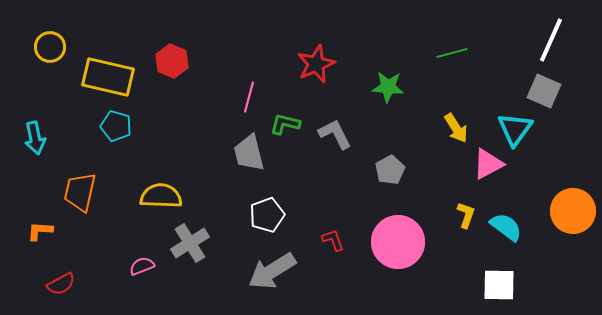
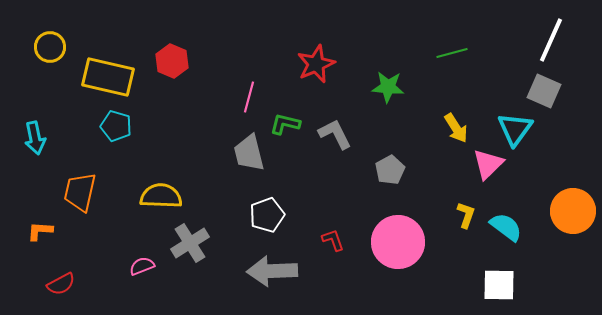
pink triangle: rotated 16 degrees counterclockwise
gray arrow: rotated 30 degrees clockwise
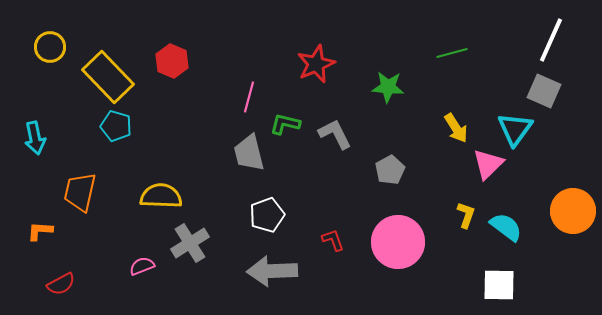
yellow rectangle: rotated 33 degrees clockwise
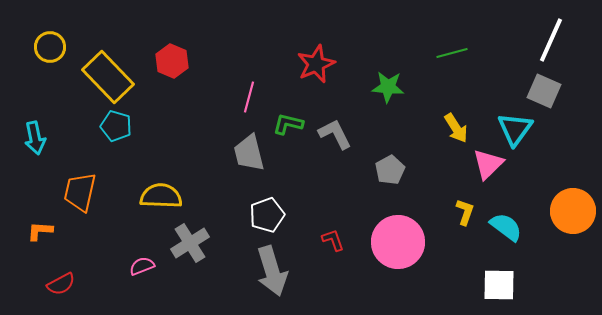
green L-shape: moved 3 px right
yellow L-shape: moved 1 px left, 3 px up
gray arrow: rotated 105 degrees counterclockwise
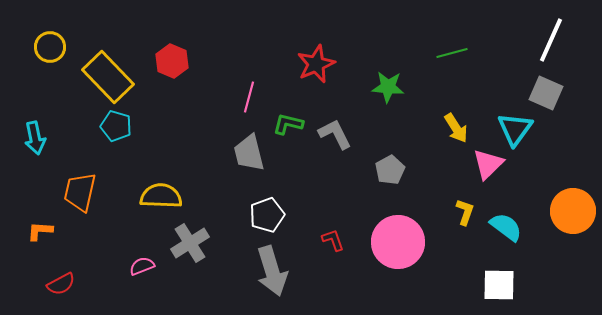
gray square: moved 2 px right, 2 px down
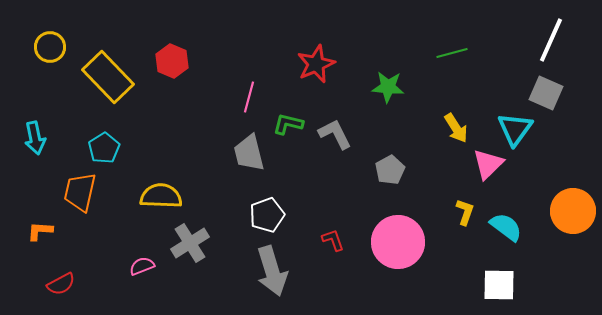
cyan pentagon: moved 12 px left, 22 px down; rotated 24 degrees clockwise
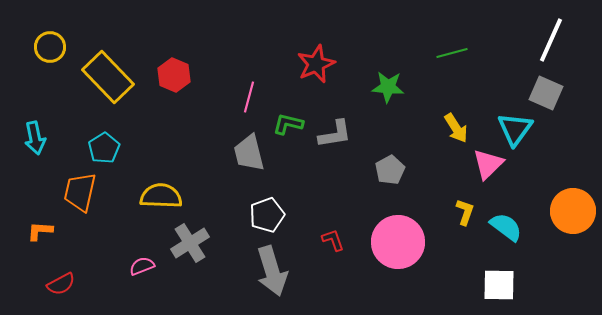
red hexagon: moved 2 px right, 14 px down
gray L-shape: rotated 108 degrees clockwise
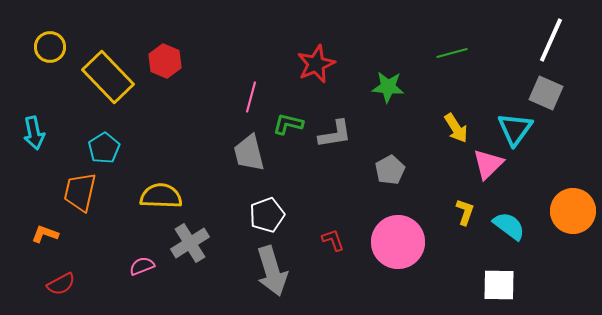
red hexagon: moved 9 px left, 14 px up
pink line: moved 2 px right
cyan arrow: moved 1 px left, 5 px up
cyan semicircle: moved 3 px right, 1 px up
orange L-shape: moved 5 px right, 3 px down; rotated 16 degrees clockwise
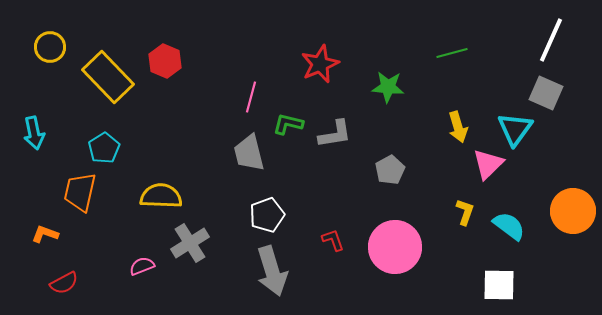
red star: moved 4 px right
yellow arrow: moved 2 px right, 1 px up; rotated 16 degrees clockwise
pink circle: moved 3 px left, 5 px down
red semicircle: moved 3 px right, 1 px up
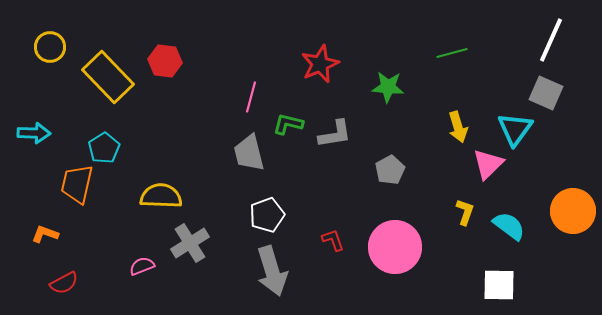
red hexagon: rotated 16 degrees counterclockwise
cyan arrow: rotated 76 degrees counterclockwise
orange trapezoid: moved 3 px left, 8 px up
